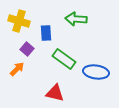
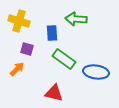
blue rectangle: moved 6 px right
purple square: rotated 24 degrees counterclockwise
red triangle: moved 1 px left
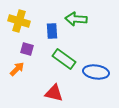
blue rectangle: moved 2 px up
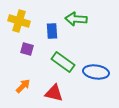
green rectangle: moved 1 px left, 3 px down
orange arrow: moved 6 px right, 17 px down
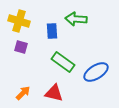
purple square: moved 6 px left, 2 px up
blue ellipse: rotated 40 degrees counterclockwise
orange arrow: moved 7 px down
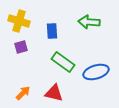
green arrow: moved 13 px right, 3 px down
purple square: rotated 32 degrees counterclockwise
blue ellipse: rotated 15 degrees clockwise
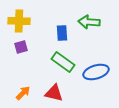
yellow cross: rotated 15 degrees counterclockwise
blue rectangle: moved 10 px right, 2 px down
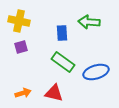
yellow cross: rotated 10 degrees clockwise
orange arrow: rotated 28 degrees clockwise
